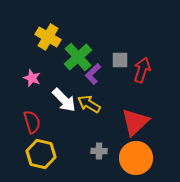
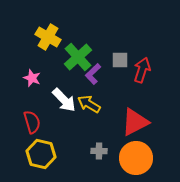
red triangle: rotated 16 degrees clockwise
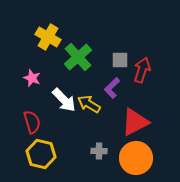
purple L-shape: moved 19 px right, 14 px down
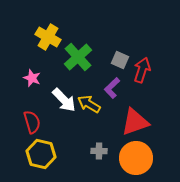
gray square: rotated 24 degrees clockwise
red triangle: rotated 8 degrees clockwise
